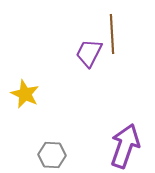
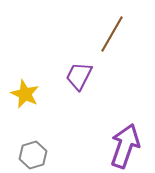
brown line: rotated 33 degrees clockwise
purple trapezoid: moved 10 px left, 23 px down
gray hexagon: moved 19 px left; rotated 20 degrees counterclockwise
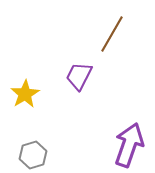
yellow star: rotated 16 degrees clockwise
purple arrow: moved 4 px right, 1 px up
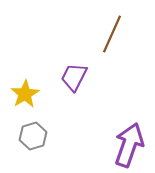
brown line: rotated 6 degrees counterclockwise
purple trapezoid: moved 5 px left, 1 px down
gray hexagon: moved 19 px up
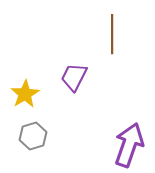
brown line: rotated 24 degrees counterclockwise
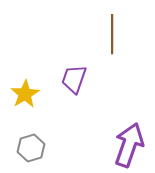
purple trapezoid: moved 2 px down; rotated 8 degrees counterclockwise
gray hexagon: moved 2 px left, 12 px down
